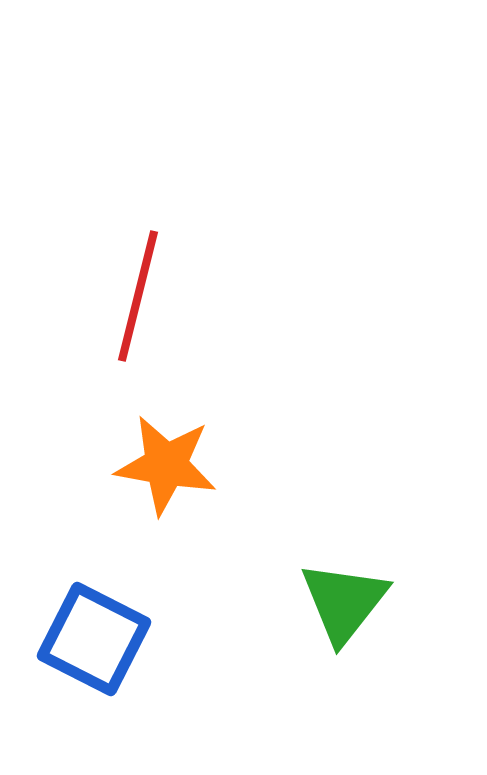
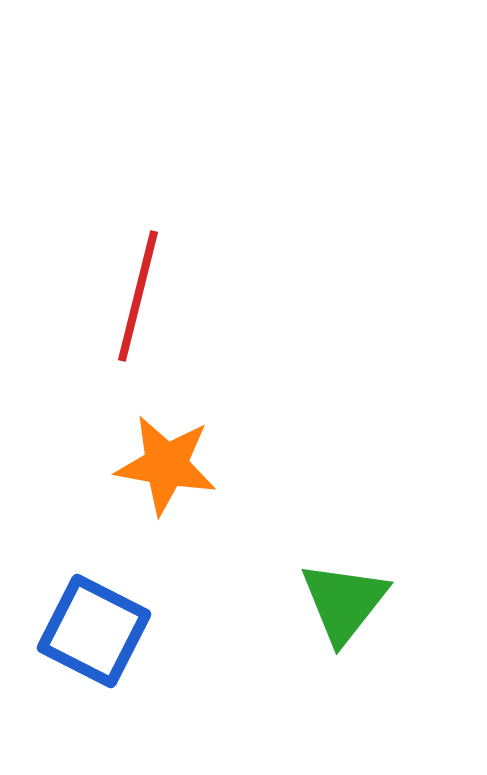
blue square: moved 8 px up
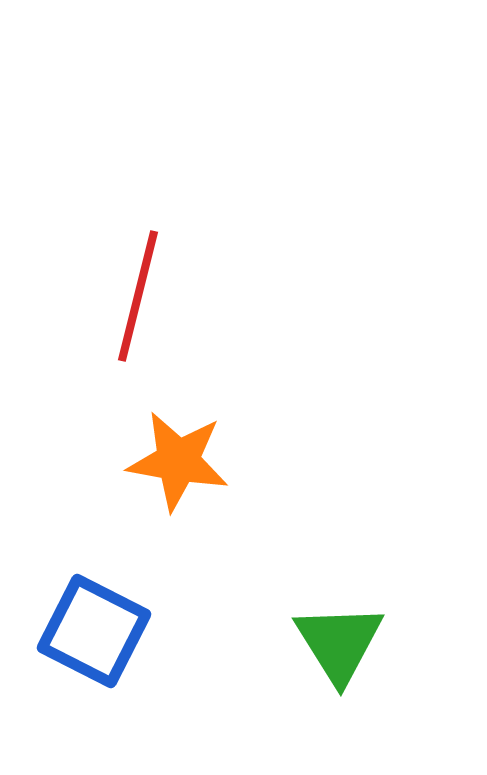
orange star: moved 12 px right, 4 px up
green triangle: moved 5 px left, 41 px down; rotated 10 degrees counterclockwise
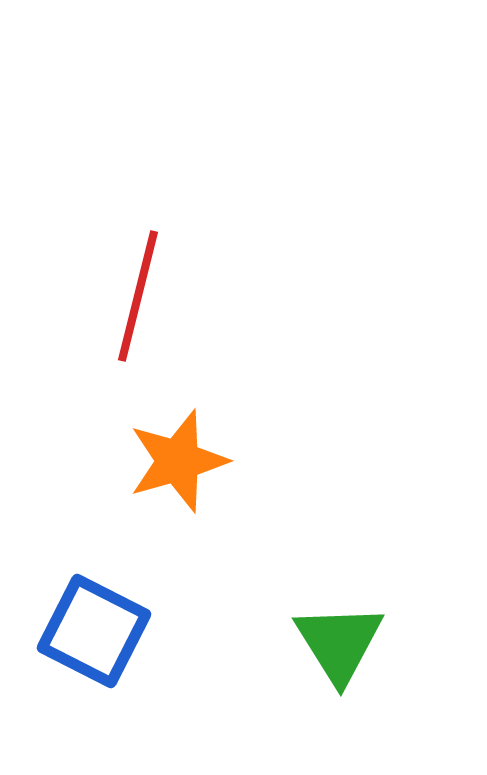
orange star: rotated 26 degrees counterclockwise
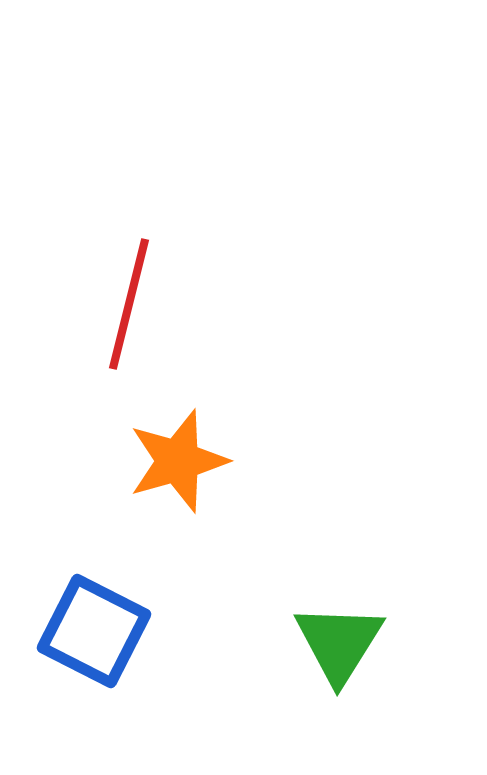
red line: moved 9 px left, 8 px down
green triangle: rotated 4 degrees clockwise
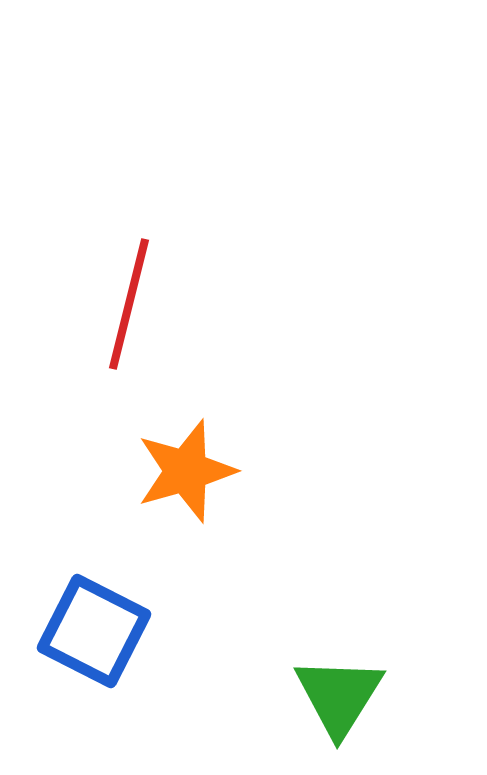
orange star: moved 8 px right, 10 px down
green triangle: moved 53 px down
